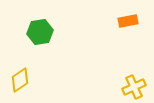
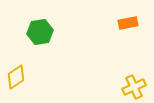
orange rectangle: moved 2 px down
yellow diamond: moved 4 px left, 3 px up
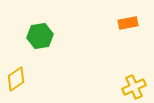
green hexagon: moved 4 px down
yellow diamond: moved 2 px down
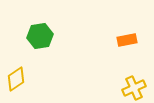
orange rectangle: moved 1 px left, 17 px down
yellow cross: moved 1 px down
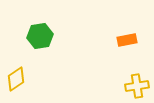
yellow cross: moved 3 px right, 2 px up; rotated 15 degrees clockwise
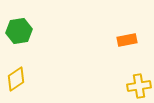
green hexagon: moved 21 px left, 5 px up
yellow cross: moved 2 px right
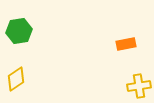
orange rectangle: moved 1 px left, 4 px down
